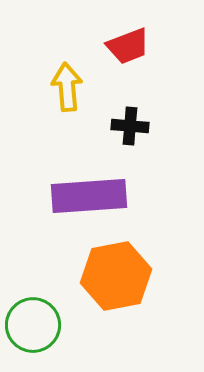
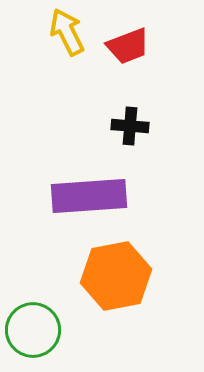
yellow arrow: moved 55 px up; rotated 21 degrees counterclockwise
green circle: moved 5 px down
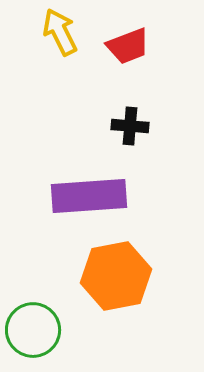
yellow arrow: moved 7 px left
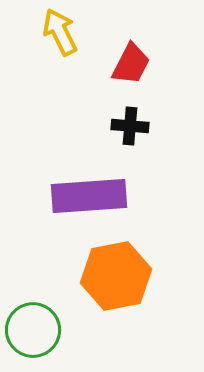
red trapezoid: moved 3 px right, 18 px down; rotated 42 degrees counterclockwise
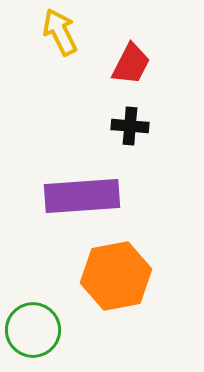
purple rectangle: moved 7 px left
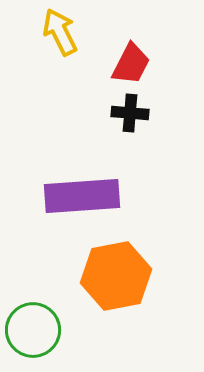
black cross: moved 13 px up
